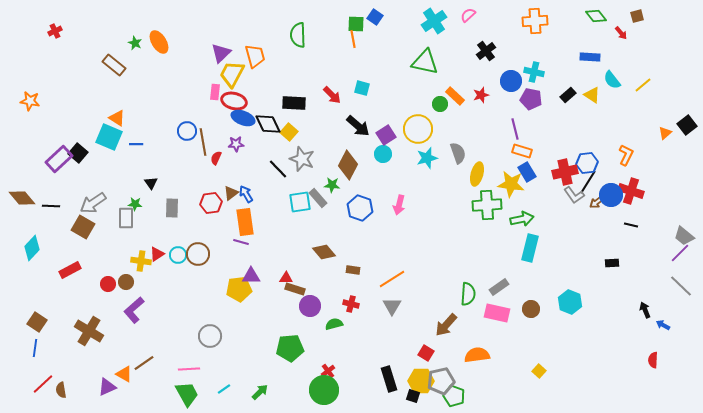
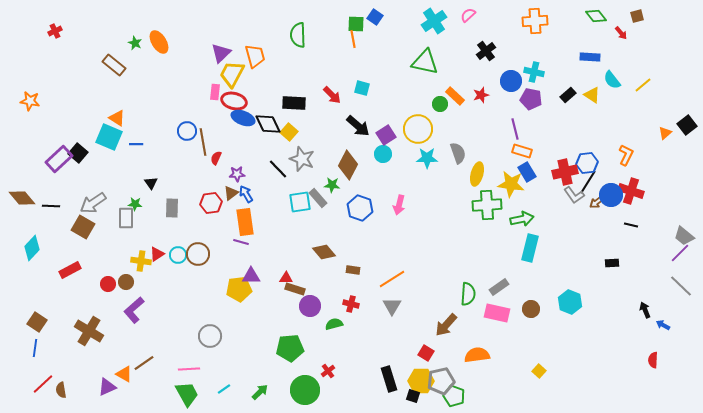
purple star at (236, 144): moved 1 px right, 30 px down
cyan star at (427, 158): rotated 15 degrees clockwise
green circle at (324, 390): moved 19 px left
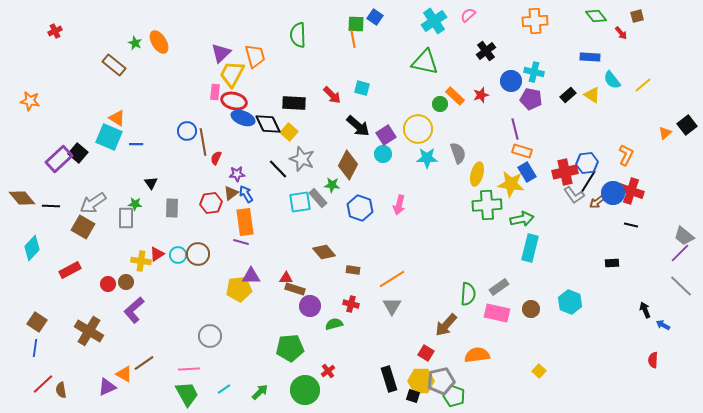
blue circle at (611, 195): moved 2 px right, 2 px up
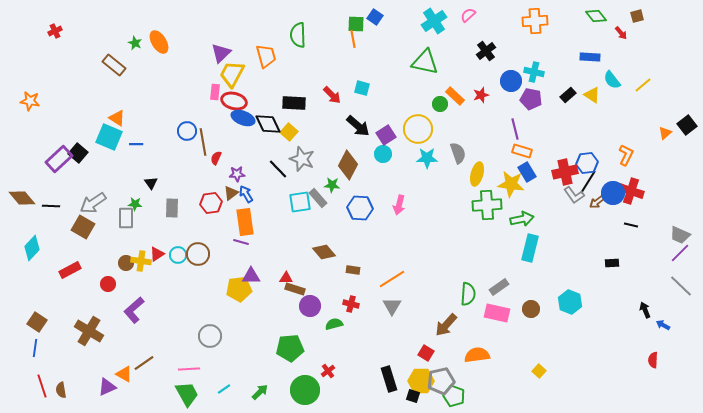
orange trapezoid at (255, 56): moved 11 px right
blue hexagon at (360, 208): rotated 15 degrees counterclockwise
gray trapezoid at (684, 236): moved 4 px left, 1 px up; rotated 15 degrees counterclockwise
brown circle at (126, 282): moved 19 px up
red line at (43, 384): moved 1 px left, 2 px down; rotated 65 degrees counterclockwise
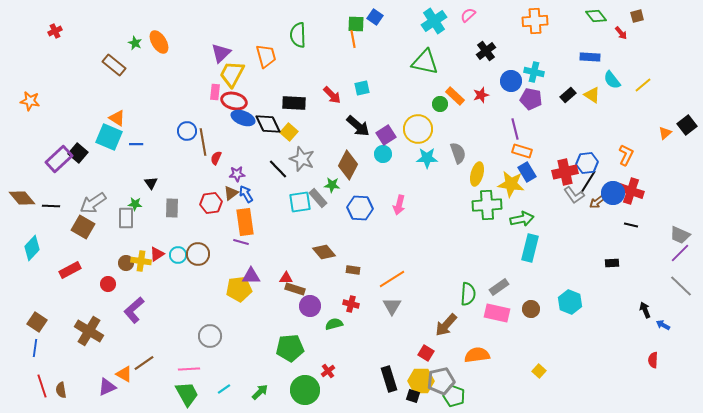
cyan square at (362, 88): rotated 28 degrees counterclockwise
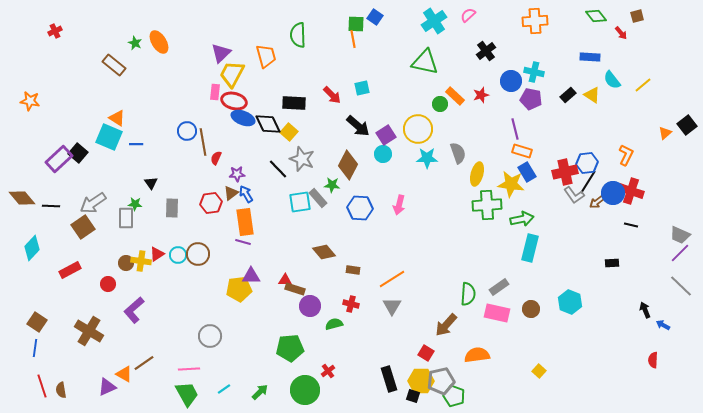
brown square at (83, 227): rotated 25 degrees clockwise
purple line at (241, 242): moved 2 px right
red triangle at (286, 278): moved 1 px left, 2 px down
